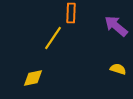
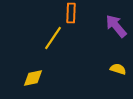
purple arrow: rotated 10 degrees clockwise
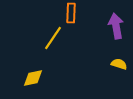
purple arrow: rotated 30 degrees clockwise
yellow semicircle: moved 1 px right, 5 px up
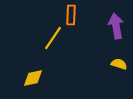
orange rectangle: moved 2 px down
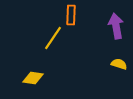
yellow diamond: rotated 20 degrees clockwise
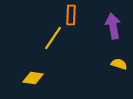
purple arrow: moved 3 px left
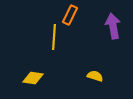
orange rectangle: moved 1 px left; rotated 24 degrees clockwise
yellow line: moved 1 px right, 1 px up; rotated 30 degrees counterclockwise
yellow semicircle: moved 24 px left, 12 px down
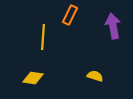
yellow line: moved 11 px left
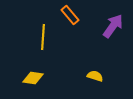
orange rectangle: rotated 66 degrees counterclockwise
purple arrow: rotated 45 degrees clockwise
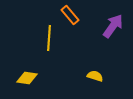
yellow line: moved 6 px right, 1 px down
yellow diamond: moved 6 px left
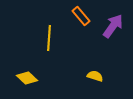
orange rectangle: moved 11 px right, 1 px down
yellow diamond: rotated 35 degrees clockwise
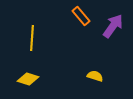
yellow line: moved 17 px left
yellow diamond: moved 1 px right, 1 px down; rotated 25 degrees counterclockwise
